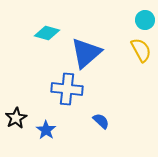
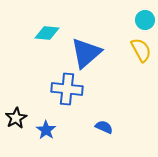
cyan diamond: rotated 10 degrees counterclockwise
blue semicircle: moved 3 px right, 6 px down; rotated 18 degrees counterclockwise
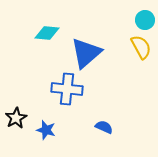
yellow semicircle: moved 3 px up
blue star: rotated 18 degrees counterclockwise
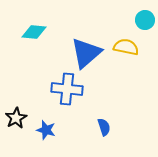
cyan diamond: moved 13 px left, 1 px up
yellow semicircle: moved 15 px left; rotated 50 degrees counterclockwise
blue semicircle: rotated 48 degrees clockwise
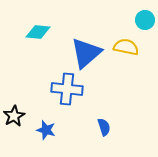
cyan diamond: moved 4 px right
black star: moved 2 px left, 2 px up
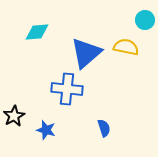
cyan diamond: moved 1 px left; rotated 10 degrees counterclockwise
blue semicircle: moved 1 px down
